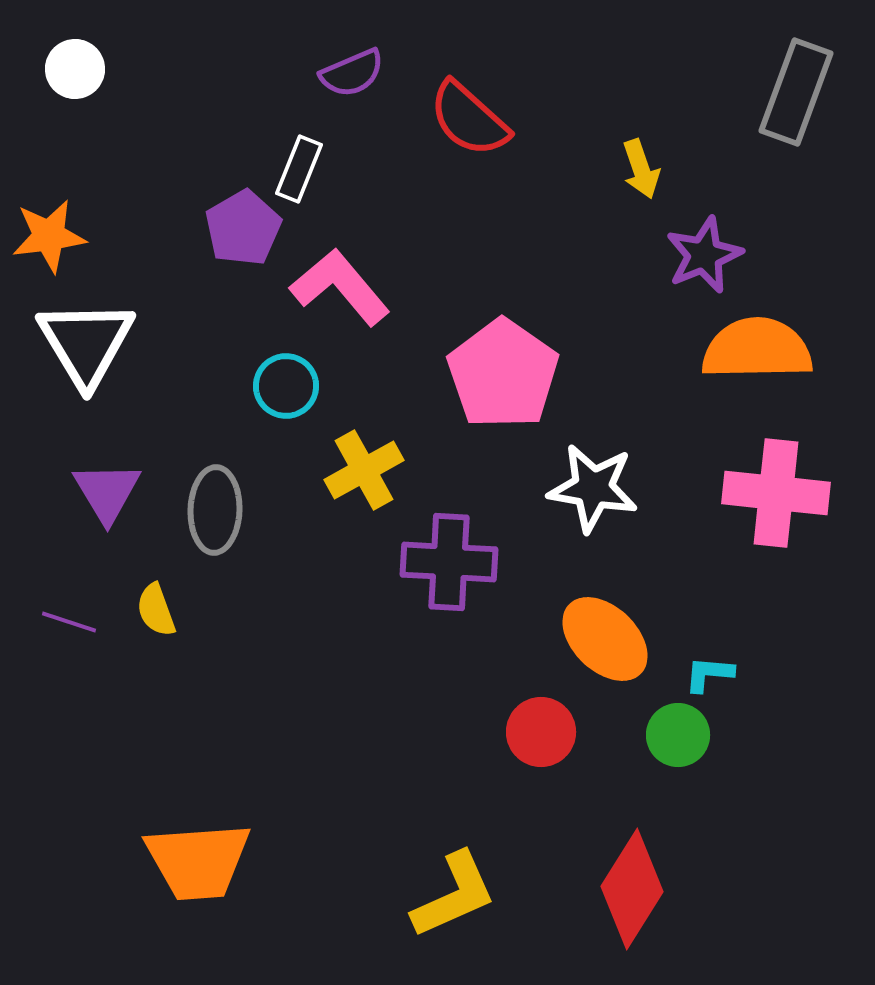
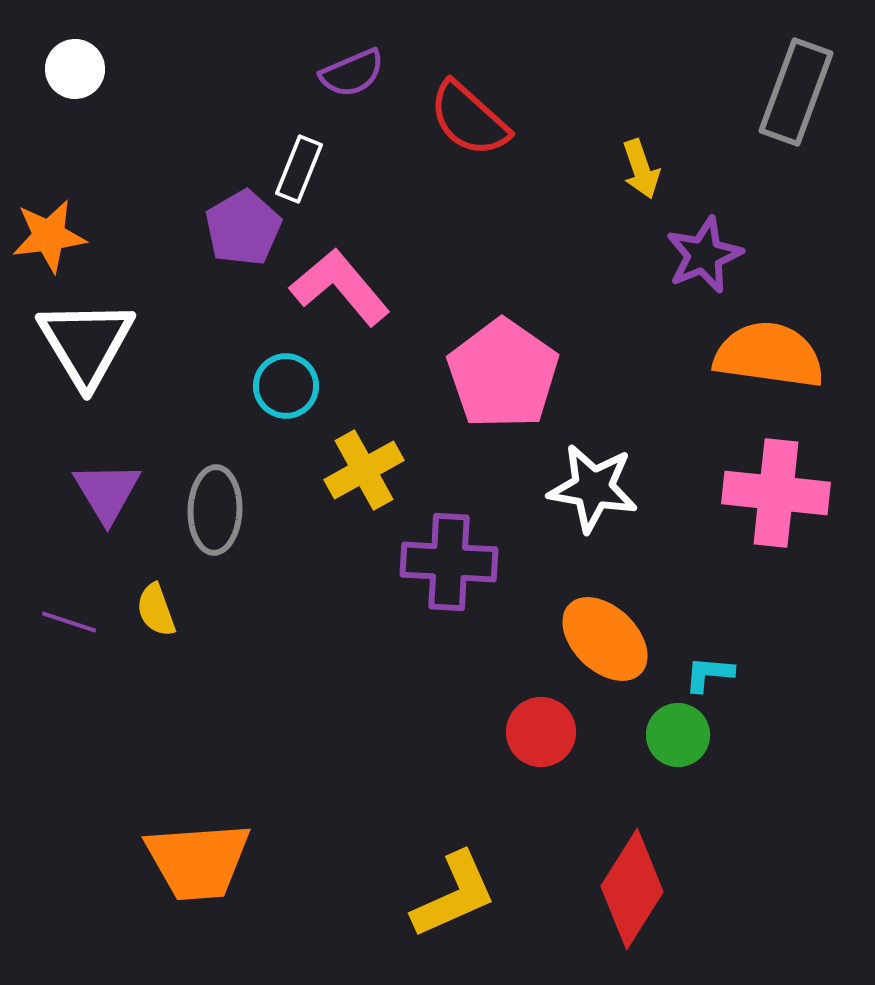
orange semicircle: moved 12 px right, 6 px down; rotated 9 degrees clockwise
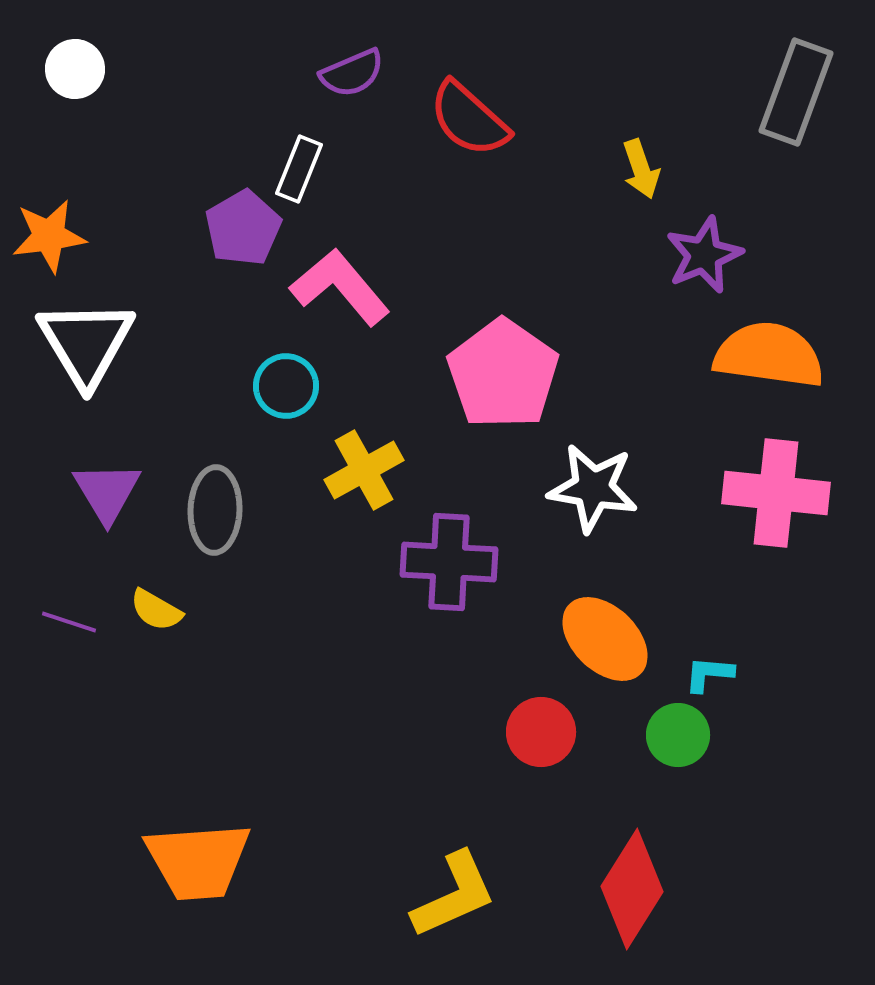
yellow semicircle: rotated 40 degrees counterclockwise
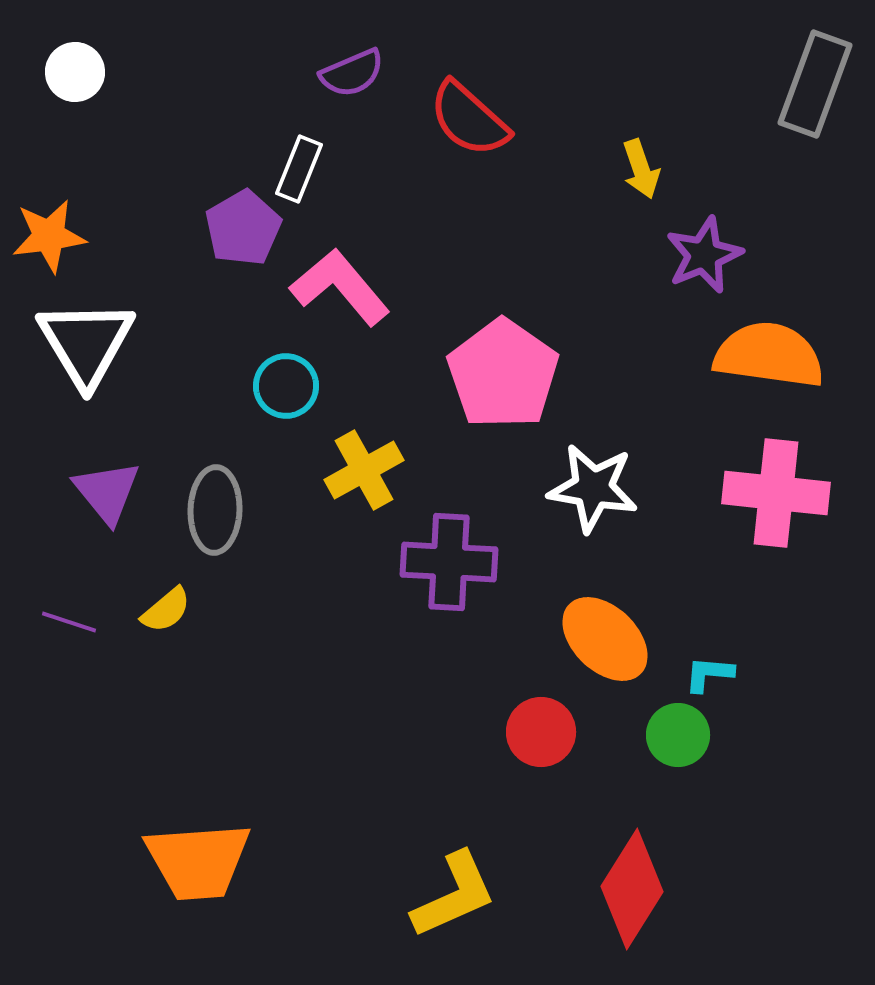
white circle: moved 3 px down
gray rectangle: moved 19 px right, 8 px up
purple triangle: rotated 8 degrees counterclockwise
yellow semicircle: moved 10 px right; rotated 70 degrees counterclockwise
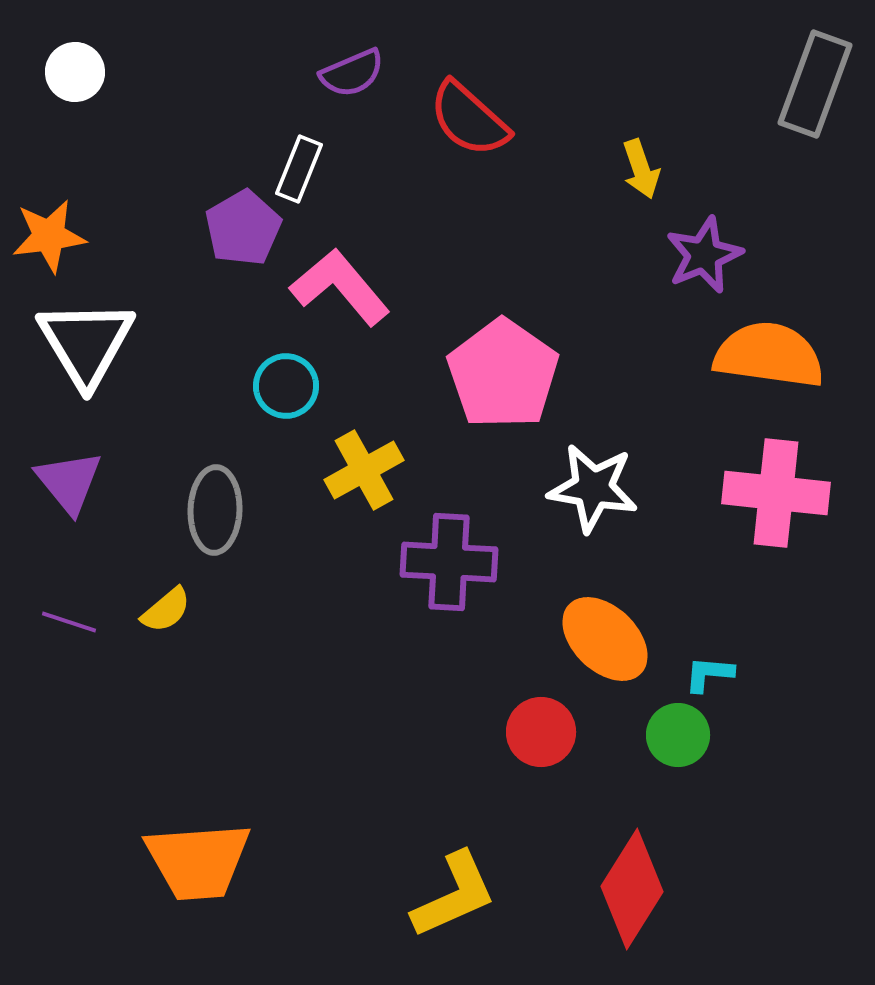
purple triangle: moved 38 px left, 10 px up
